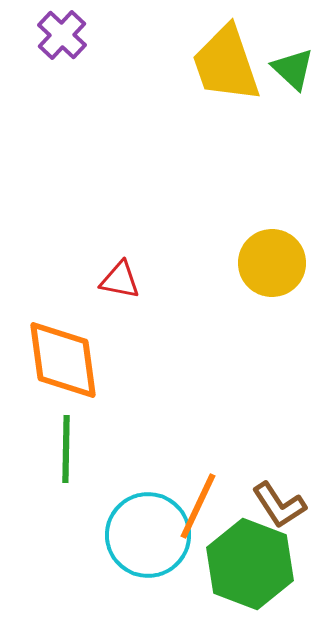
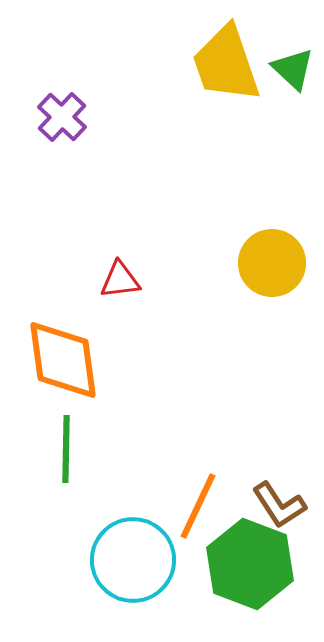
purple cross: moved 82 px down
red triangle: rotated 18 degrees counterclockwise
cyan circle: moved 15 px left, 25 px down
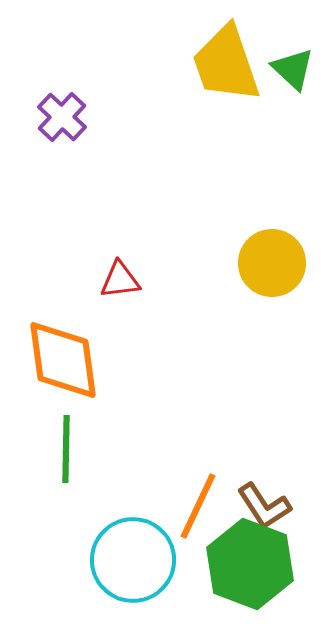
brown L-shape: moved 15 px left, 1 px down
